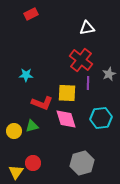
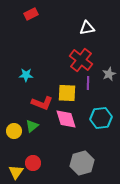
green triangle: rotated 24 degrees counterclockwise
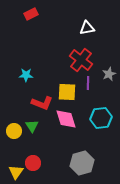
yellow square: moved 1 px up
green triangle: rotated 24 degrees counterclockwise
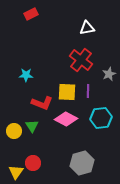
purple line: moved 8 px down
pink diamond: rotated 45 degrees counterclockwise
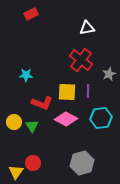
yellow circle: moved 9 px up
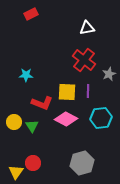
red cross: moved 3 px right
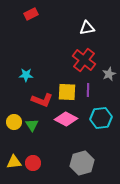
purple line: moved 1 px up
red L-shape: moved 3 px up
green triangle: moved 1 px up
yellow triangle: moved 2 px left, 10 px up; rotated 49 degrees clockwise
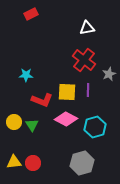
cyan hexagon: moved 6 px left, 9 px down; rotated 10 degrees counterclockwise
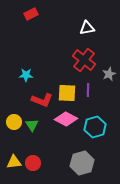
yellow square: moved 1 px down
